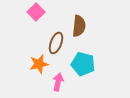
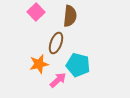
brown semicircle: moved 9 px left, 10 px up
cyan pentagon: moved 5 px left, 1 px down
pink arrow: moved 2 px up; rotated 36 degrees clockwise
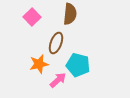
pink square: moved 4 px left, 5 px down
brown semicircle: moved 2 px up
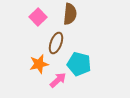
pink square: moved 6 px right
cyan pentagon: moved 1 px right, 1 px up
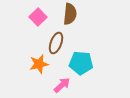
cyan pentagon: moved 2 px right, 1 px up; rotated 10 degrees counterclockwise
pink arrow: moved 4 px right, 5 px down
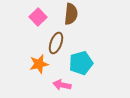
brown semicircle: moved 1 px right
cyan pentagon: rotated 20 degrees counterclockwise
pink arrow: rotated 126 degrees counterclockwise
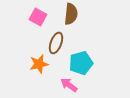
pink square: rotated 18 degrees counterclockwise
pink arrow: moved 7 px right; rotated 24 degrees clockwise
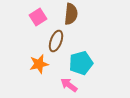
pink square: rotated 30 degrees clockwise
brown ellipse: moved 2 px up
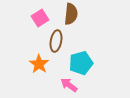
pink square: moved 2 px right, 1 px down
brown ellipse: rotated 10 degrees counterclockwise
orange star: rotated 24 degrees counterclockwise
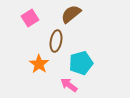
brown semicircle: rotated 135 degrees counterclockwise
pink square: moved 10 px left
